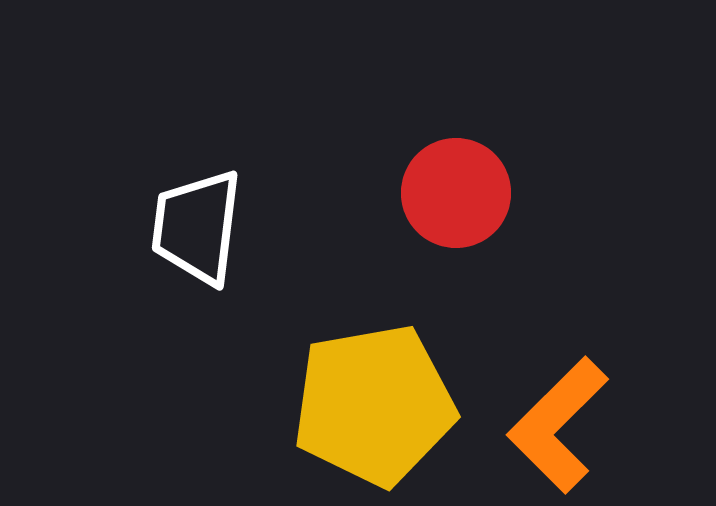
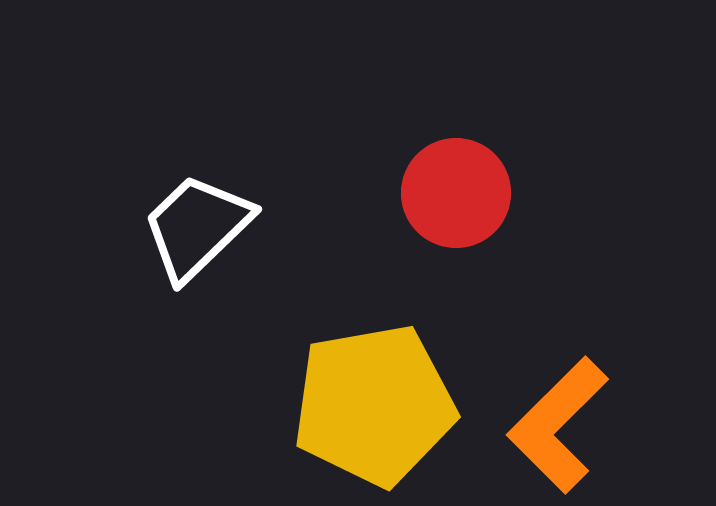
white trapezoid: rotated 39 degrees clockwise
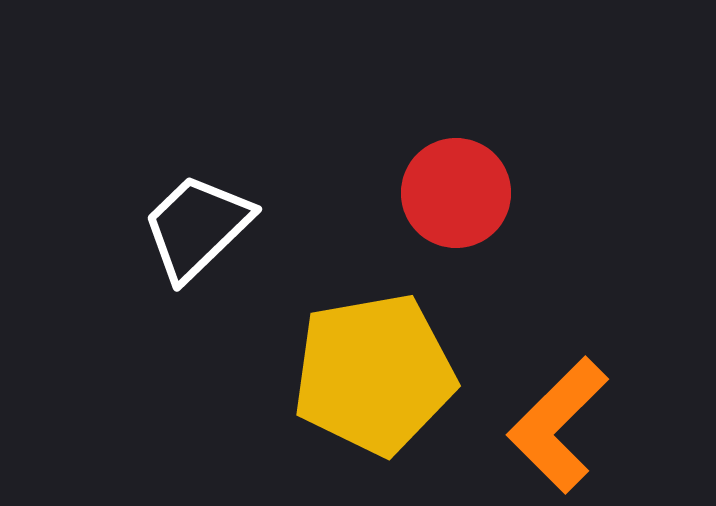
yellow pentagon: moved 31 px up
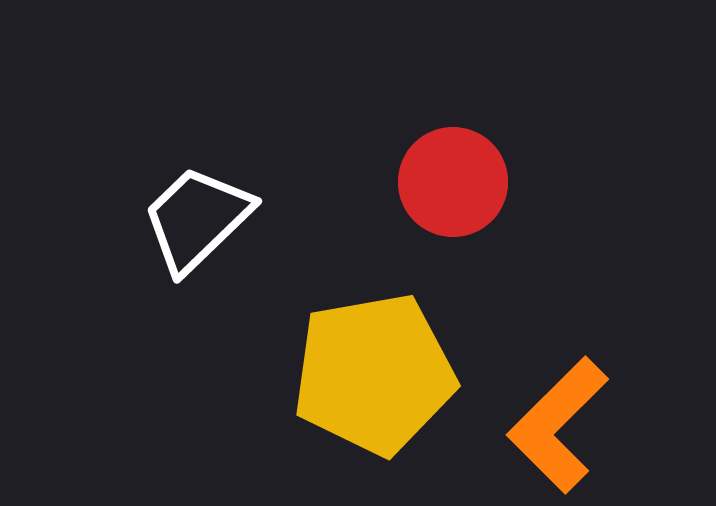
red circle: moved 3 px left, 11 px up
white trapezoid: moved 8 px up
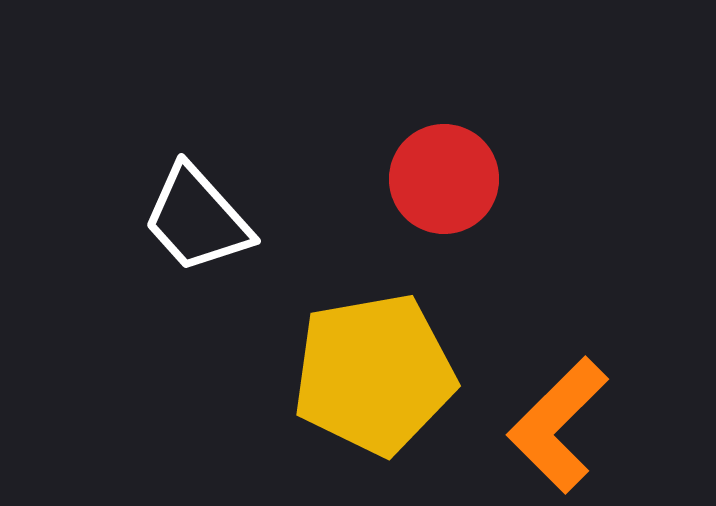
red circle: moved 9 px left, 3 px up
white trapezoid: rotated 88 degrees counterclockwise
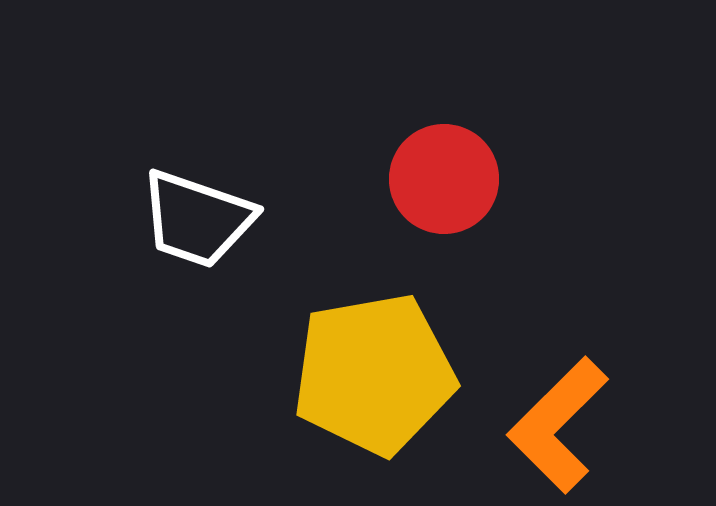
white trapezoid: rotated 29 degrees counterclockwise
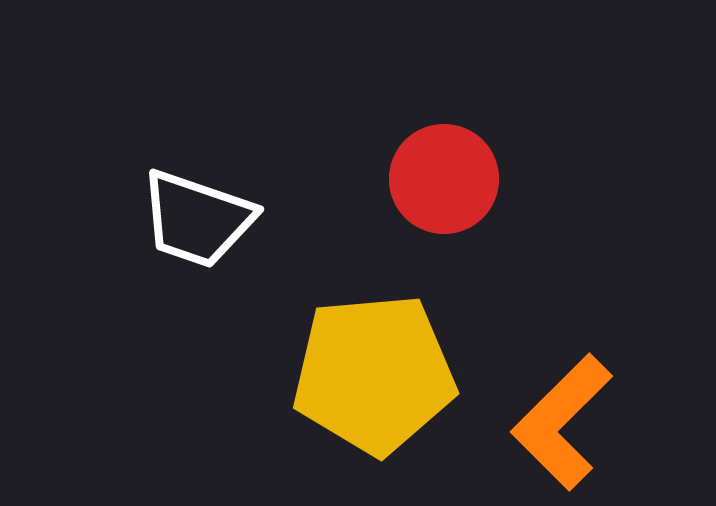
yellow pentagon: rotated 5 degrees clockwise
orange L-shape: moved 4 px right, 3 px up
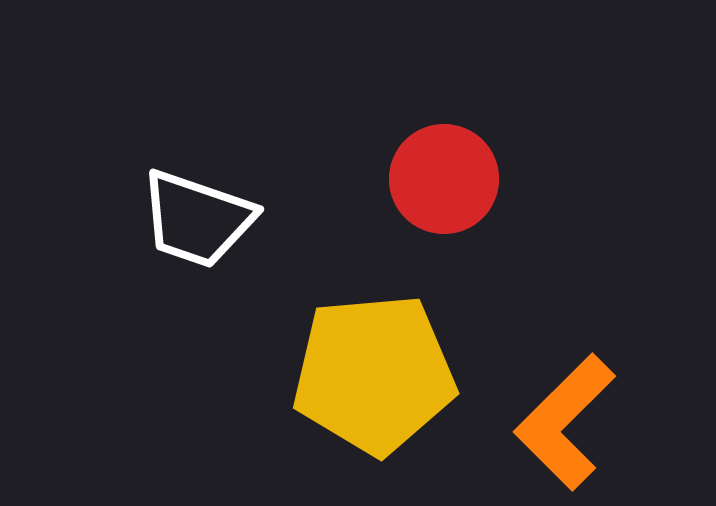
orange L-shape: moved 3 px right
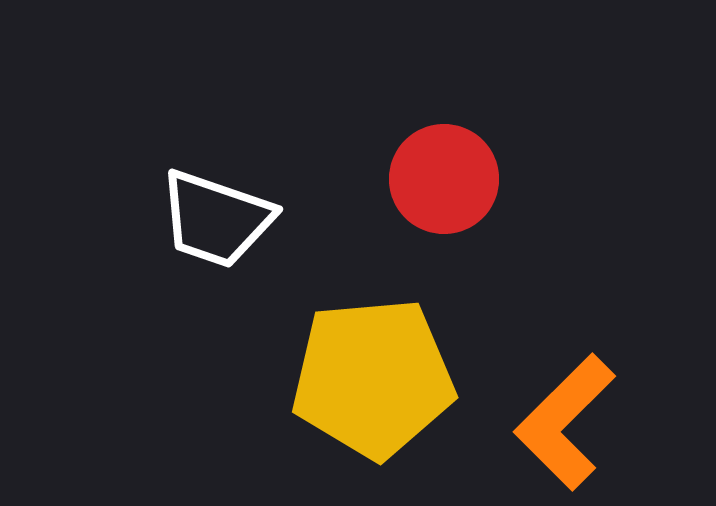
white trapezoid: moved 19 px right
yellow pentagon: moved 1 px left, 4 px down
